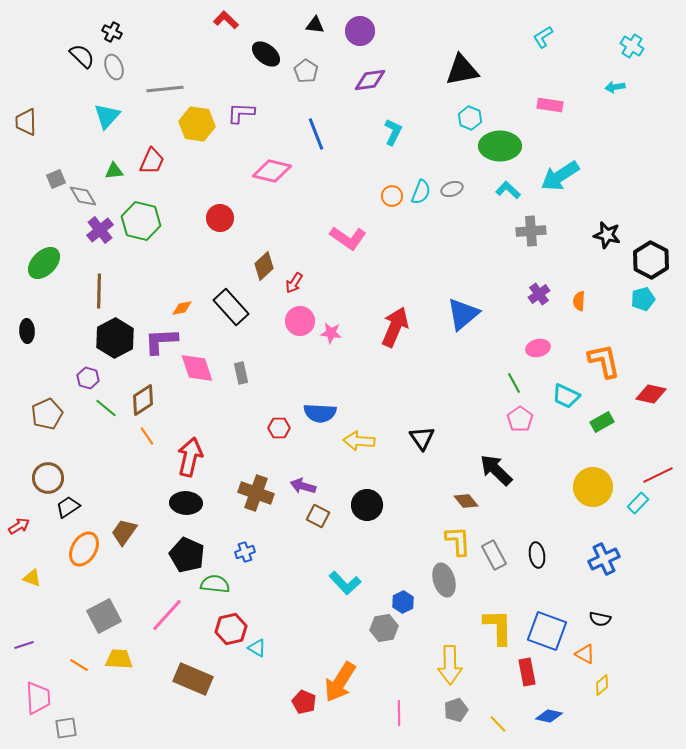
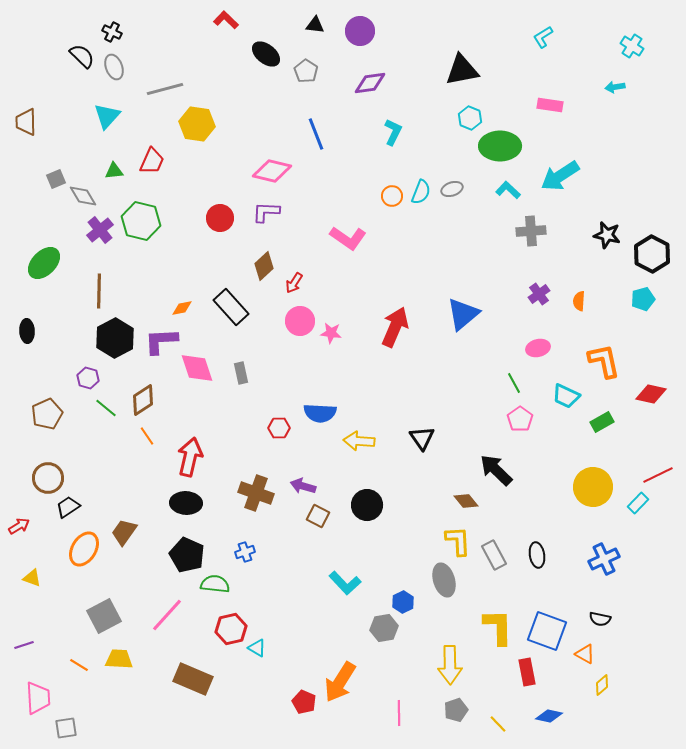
purple diamond at (370, 80): moved 3 px down
gray line at (165, 89): rotated 9 degrees counterclockwise
purple L-shape at (241, 113): moved 25 px right, 99 px down
black hexagon at (651, 260): moved 1 px right, 6 px up
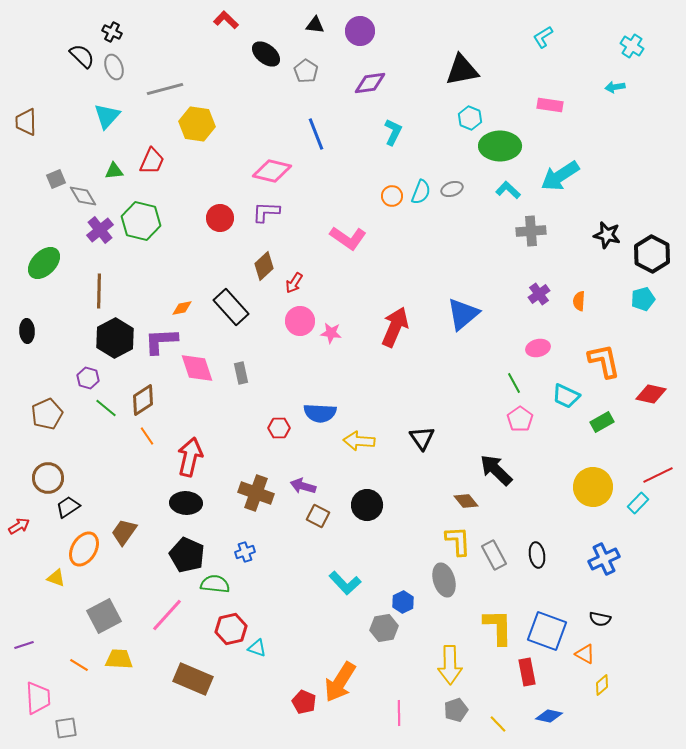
yellow triangle at (32, 578): moved 24 px right
cyan triangle at (257, 648): rotated 12 degrees counterclockwise
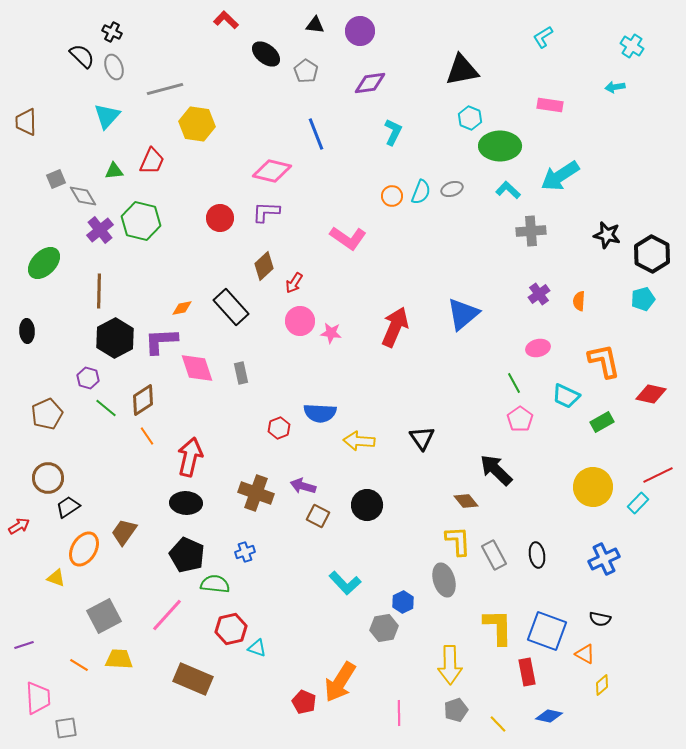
red hexagon at (279, 428): rotated 20 degrees counterclockwise
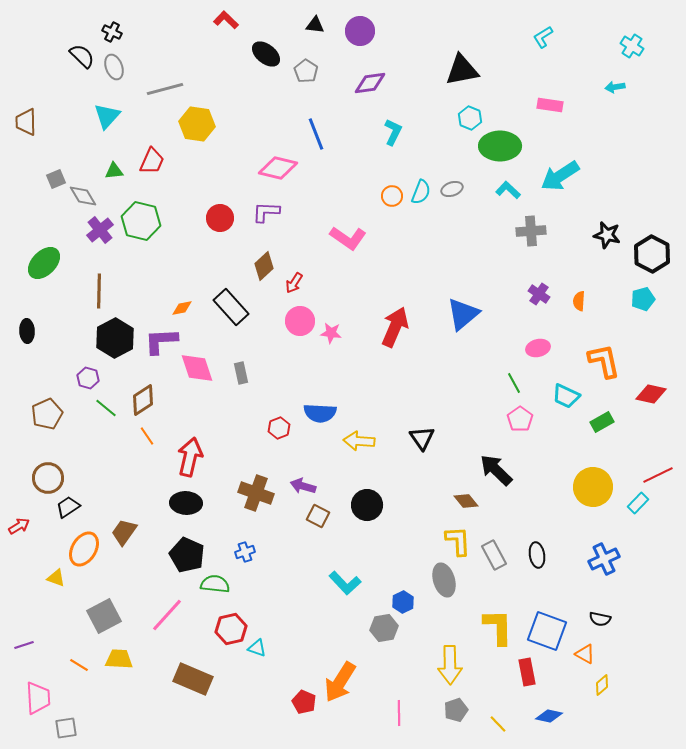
pink diamond at (272, 171): moved 6 px right, 3 px up
purple cross at (539, 294): rotated 20 degrees counterclockwise
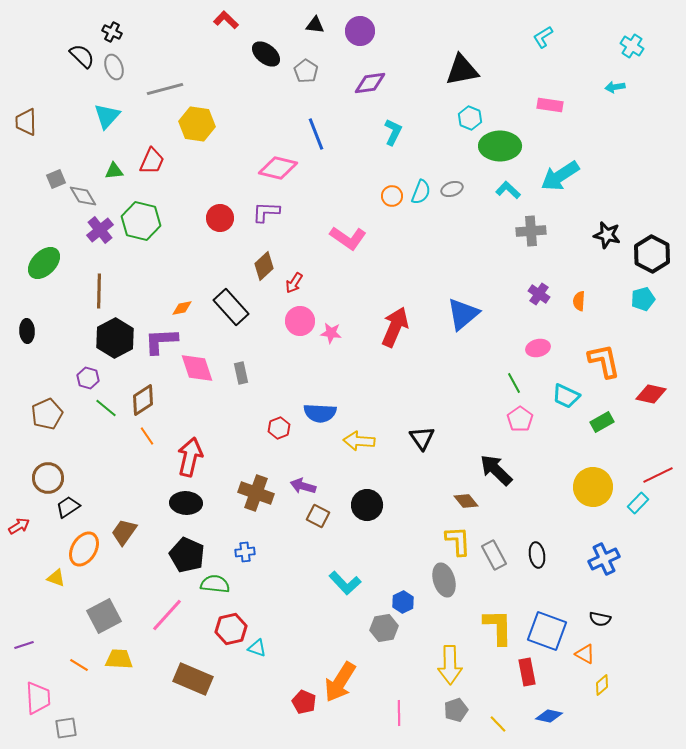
blue cross at (245, 552): rotated 12 degrees clockwise
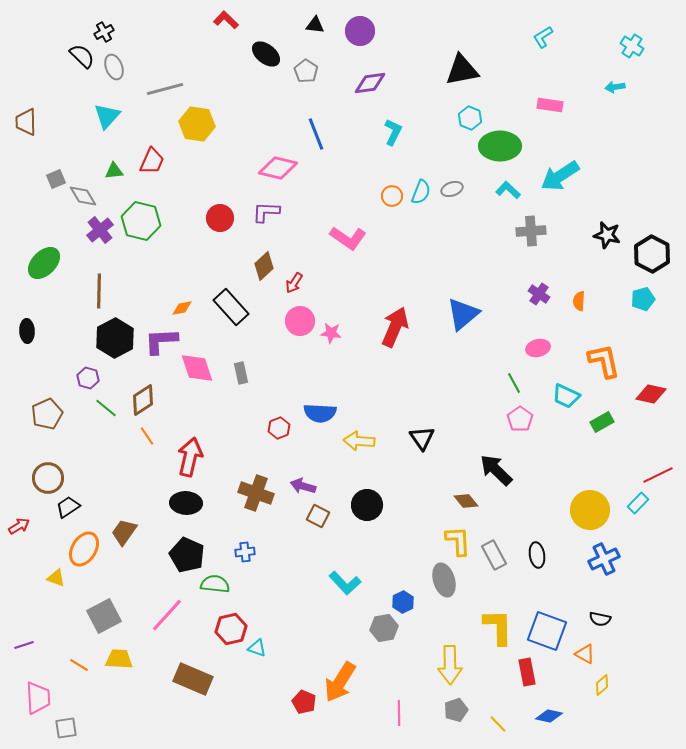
black cross at (112, 32): moved 8 px left; rotated 36 degrees clockwise
yellow circle at (593, 487): moved 3 px left, 23 px down
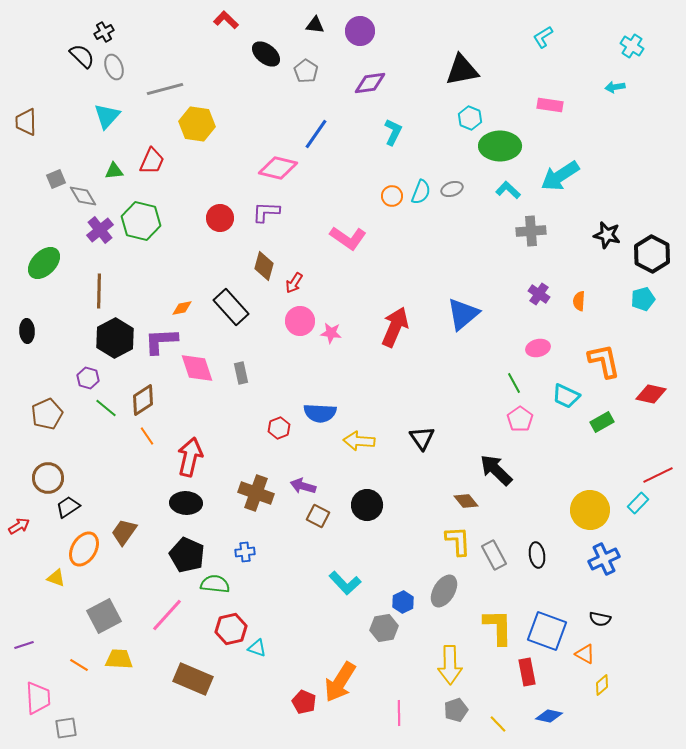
blue line at (316, 134): rotated 56 degrees clockwise
brown diamond at (264, 266): rotated 32 degrees counterclockwise
gray ellipse at (444, 580): moved 11 px down; rotated 48 degrees clockwise
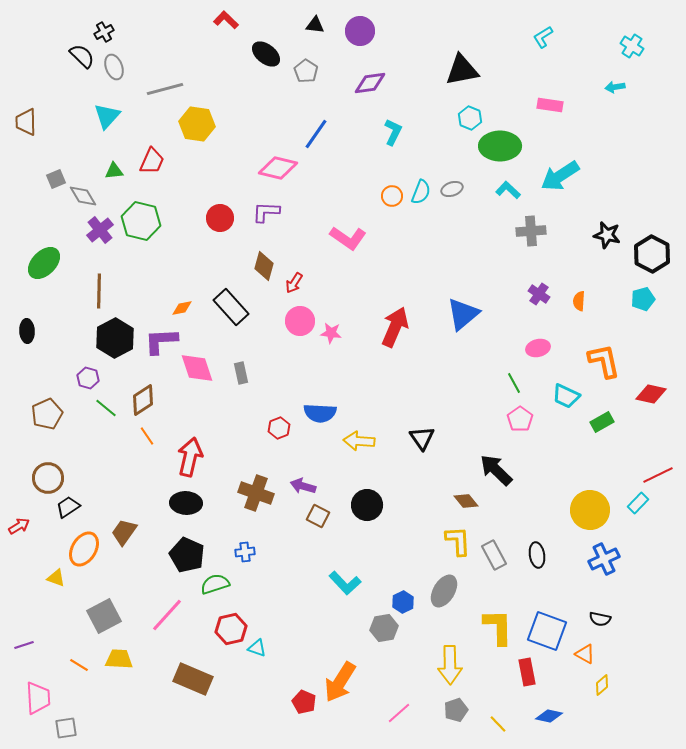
green semicircle at (215, 584): rotated 24 degrees counterclockwise
pink line at (399, 713): rotated 50 degrees clockwise
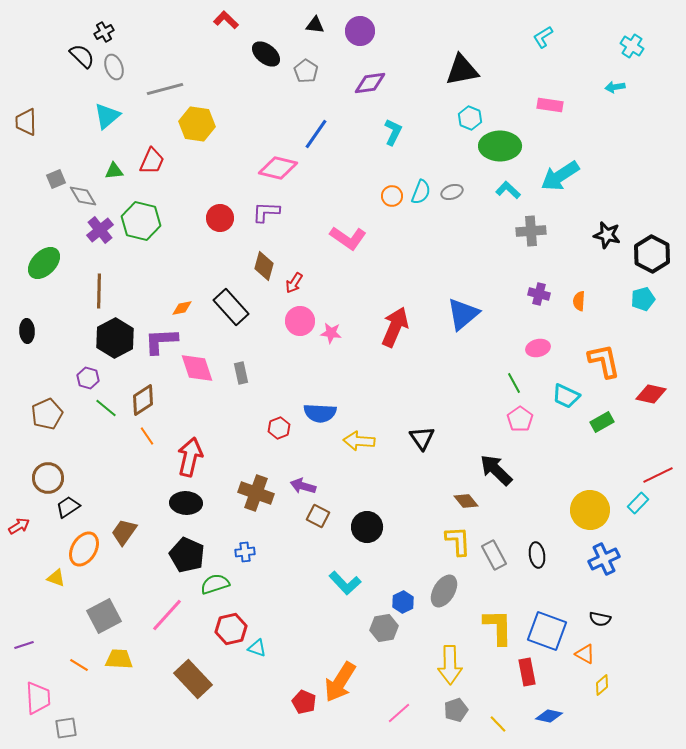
cyan triangle at (107, 116): rotated 8 degrees clockwise
gray ellipse at (452, 189): moved 3 px down
purple cross at (539, 294): rotated 20 degrees counterclockwise
black circle at (367, 505): moved 22 px down
brown rectangle at (193, 679): rotated 24 degrees clockwise
